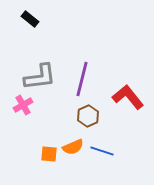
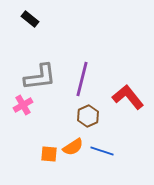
orange semicircle: rotated 10 degrees counterclockwise
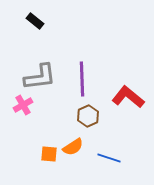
black rectangle: moved 5 px right, 2 px down
purple line: rotated 16 degrees counterclockwise
red L-shape: rotated 12 degrees counterclockwise
blue line: moved 7 px right, 7 px down
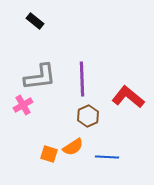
orange square: rotated 12 degrees clockwise
blue line: moved 2 px left, 1 px up; rotated 15 degrees counterclockwise
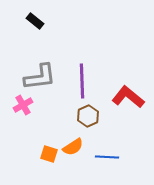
purple line: moved 2 px down
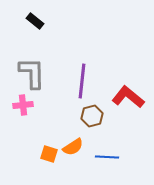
gray L-shape: moved 8 px left, 4 px up; rotated 84 degrees counterclockwise
purple line: rotated 8 degrees clockwise
pink cross: rotated 24 degrees clockwise
brown hexagon: moved 4 px right; rotated 10 degrees clockwise
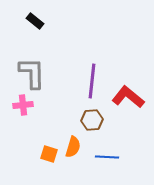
purple line: moved 10 px right
brown hexagon: moved 4 px down; rotated 10 degrees clockwise
orange semicircle: rotated 40 degrees counterclockwise
